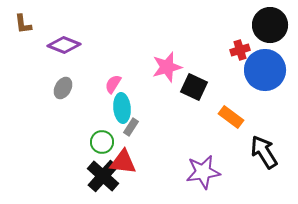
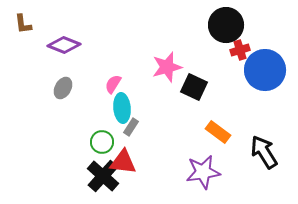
black circle: moved 44 px left
orange rectangle: moved 13 px left, 15 px down
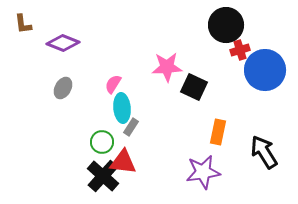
purple diamond: moved 1 px left, 2 px up
pink star: rotated 12 degrees clockwise
orange rectangle: rotated 65 degrees clockwise
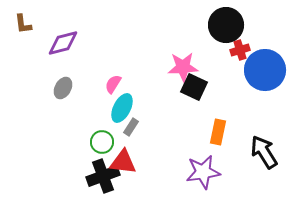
purple diamond: rotated 36 degrees counterclockwise
pink star: moved 16 px right
cyan ellipse: rotated 32 degrees clockwise
black cross: rotated 28 degrees clockwise
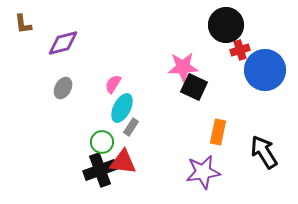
black cross: moved 3 px left, 6 px up
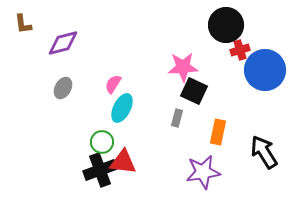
black square: moved 4 px down
gray rectangle: moved 46 px right, 9 px up; rotated 18 degrees counterclockwise
